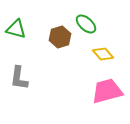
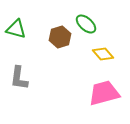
pink trapezoid: moved 3 px left, 2 px down
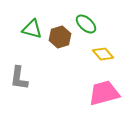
green triangle: moved 16 px right
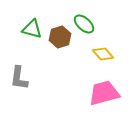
green ellipse: moved 2 px left
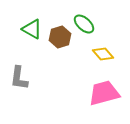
green triangle: rotated 15 degrees clockwise
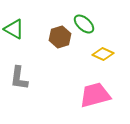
green triangle: moved 18 px left
yellow diamond: rotated 25 degrees counterclockwise
pink trapezoid: moved 9 px left, 2 px down
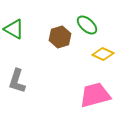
green ellipse: moved 3 px right, 1 px down
gray L-shape: moved 2 px left, 3 px down; rotated 10 degrees clockwise
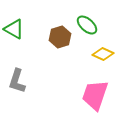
pink trapezoid: rotated 56 degrees counterclockwise
